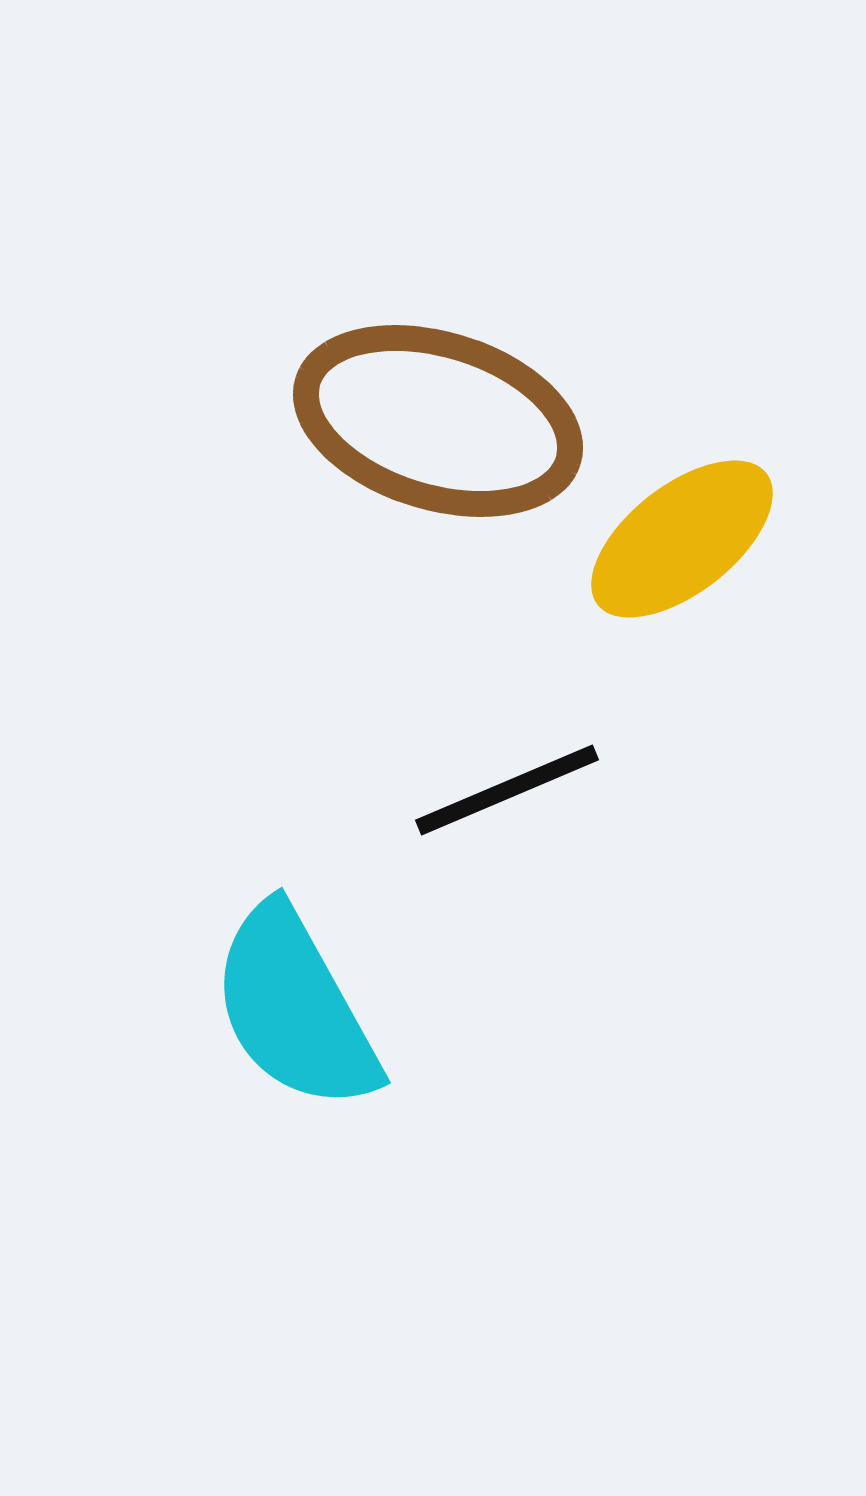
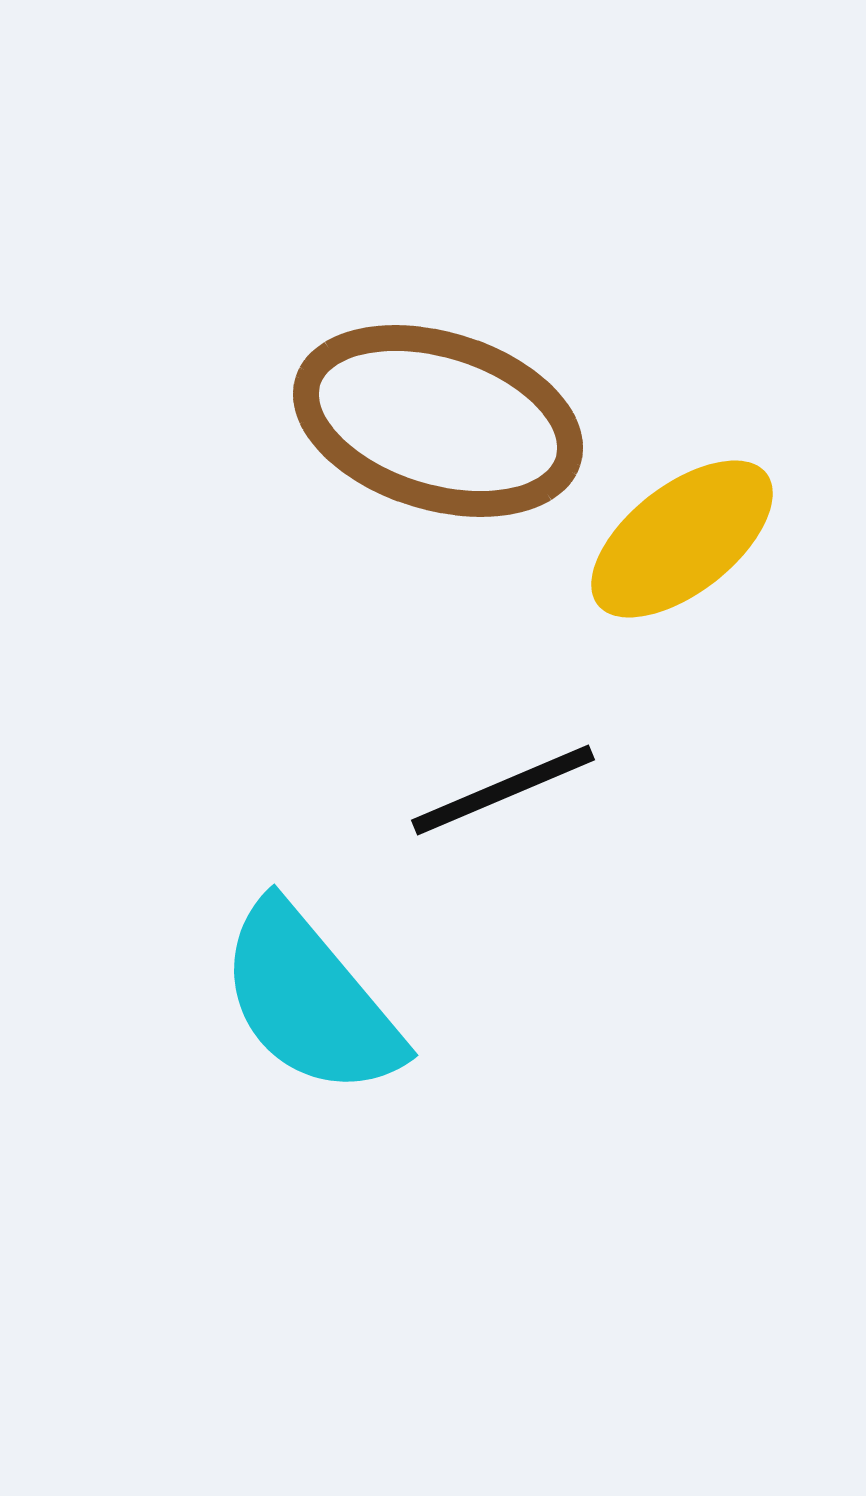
black line: moved 4 px left
cyan semicircle: moved 15 px right, 8 px up; rotated 11 degrees counterclockwise
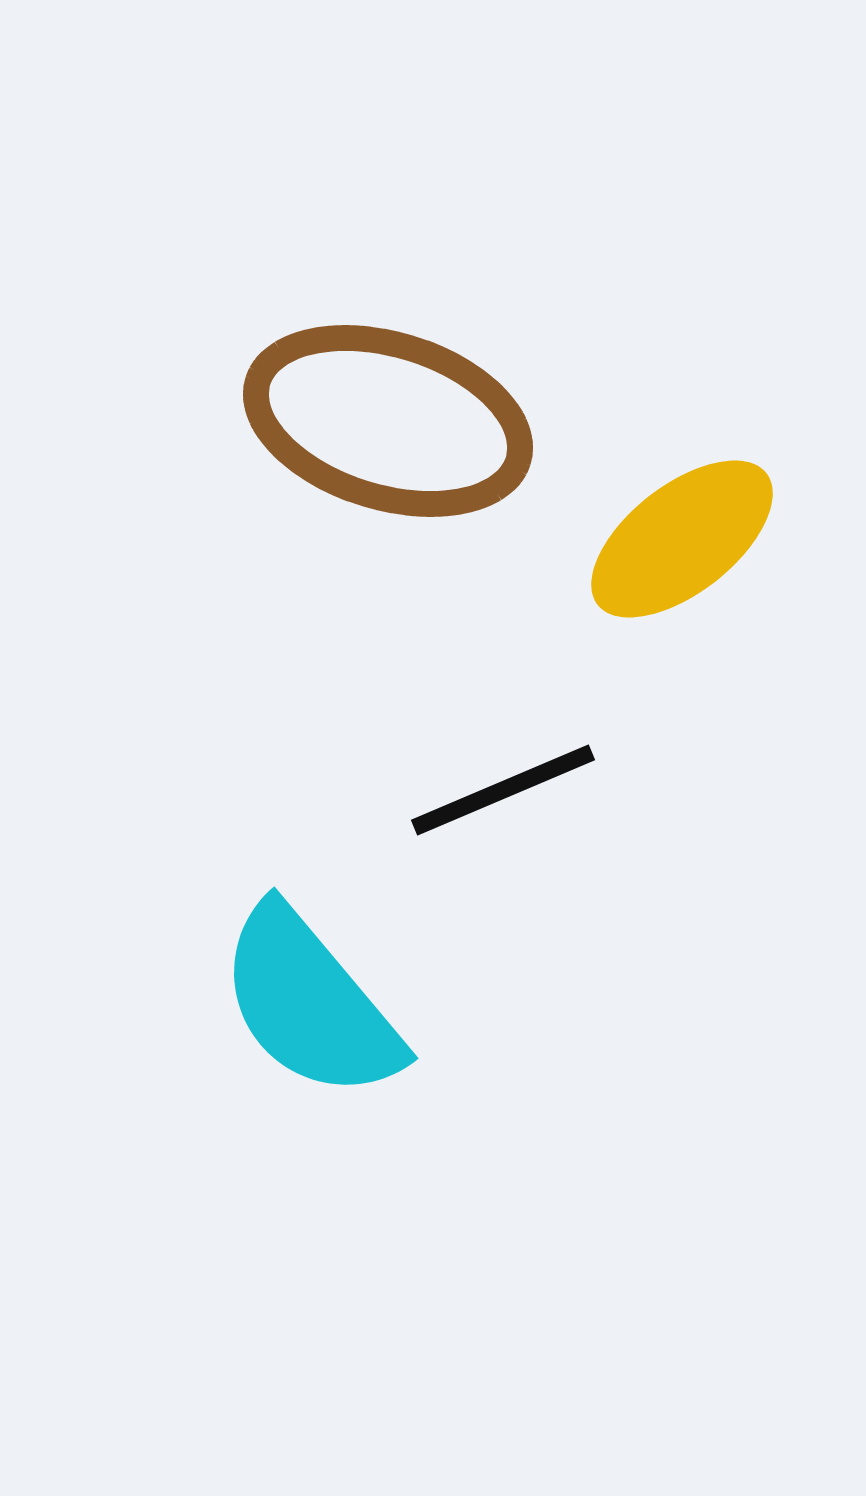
brown ellipse: moved 50 px left
cyan semicircle: moved 3 px down
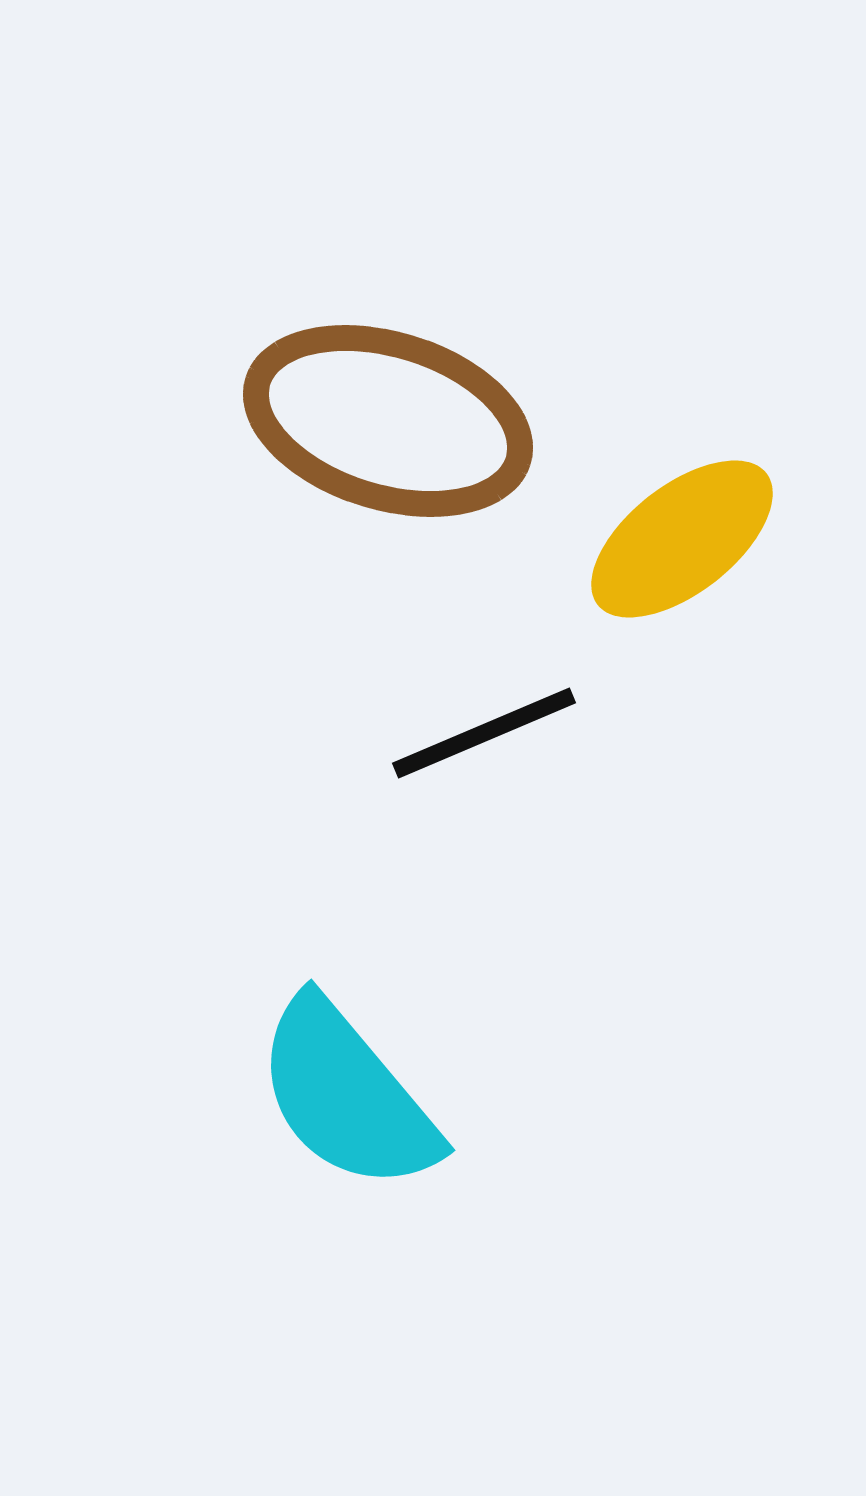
black line: moved 19 px left, 57 px up
cyan semicircle: moved 37 px right, 92 px down
